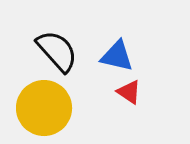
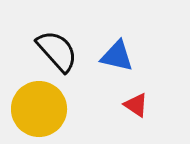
red triangle: moved 7 px right, 13 px down
yellow circle: moved 5 px left, 1 px down
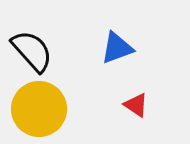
black semicircle: moved 25 px left
blue triangle: moved 8 px up; rotated 33 degrees counterclockwise
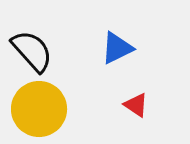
blue triangle: rotated 6 degrees counterclockwise
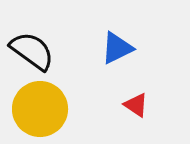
black semicircle: rotated 12 degrees counterclockwise
yellow circle: moved 1 px right
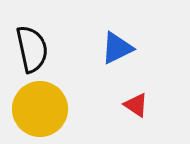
black semicircle: moved 2 px up; rotated 42 degrees clockwise
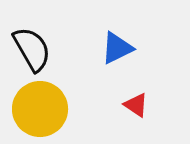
black semicircle: rotated 18 degrees counterclockwise
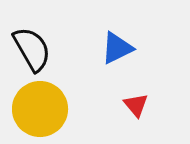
red triangle: rotated 16 degrees clockwise
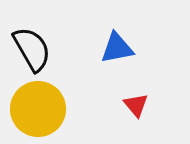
blue triangle: rotated 15 degrees clockwise
yellow circle: moved 2 px left
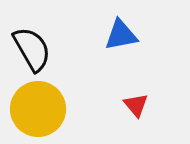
blue triangle: moved 4 px right, 13 px up
